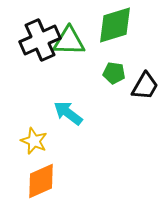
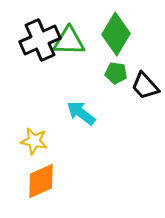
green diamond: moved 1 px right, 9 px down; rotated 42 degrees counterclockwise
green pentagon: moved 2 px right
black trapezoid: rotated 108 degrees clockwise
cyan arrow: moved 13 px right
yellow star: rotated 12 degrees counterclockwise
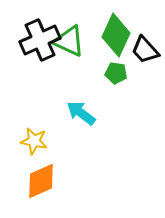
green diamond: moved 1 px down; rotated 6 degrees counterclockwise
green triangle: rotated 24 degrees clockwise
black trapezoid: moved 36 px up
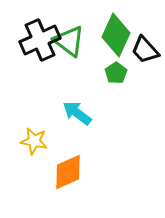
green triangle: rotated 12 degrees clockwise
green pentagon: rotated 30 degrees clockwise
cyan arrow: moved 4 px left
orange diamond: moved 27 px right, 9 px up
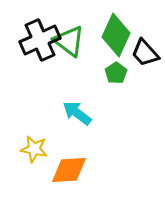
black trapezoid: moved 3 px down
yellow star: moved 8 px down
orange diamond: moved 1 px right, 2 px up; rotated 21 degrees clockwise
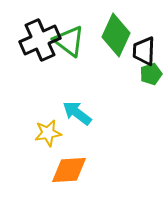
black trapezoid: moved 1 px left, 2 px up; rotated 44 degrees clockwise
green pentagon: moved 35 px right, 1 px down; rotated 15 degrees clockwise
yellow star: moved 14 px right, 16 px up; rotated 20 degrees counterclockwise
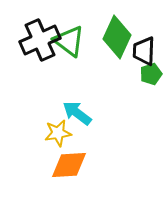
green diamond: moved 1 px right, 2 px down
yellow star: moved 10 px right
orange diamond: moved 5 px up
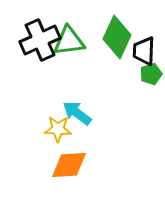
green triangle: rotated 44 degrees counterclockwise
yellow star: moved 4 px up; rotated 12 degrees clockwise
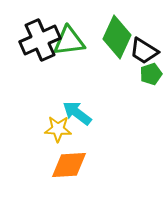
black trapezoid: rotated 60 degrees counterclockwise
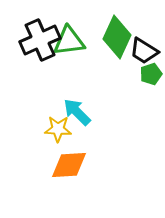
cyan arrow: moved 1 px up; rotated 8 degrees clockwise
